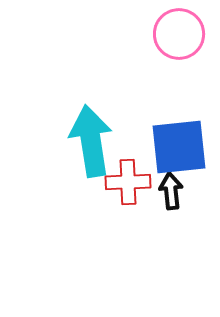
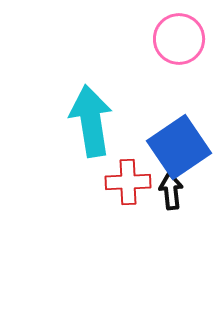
pink circle: moved 5 px down
cyan arrow: moved 20 px up
blue square: rotated 28 degrees counterclockwise
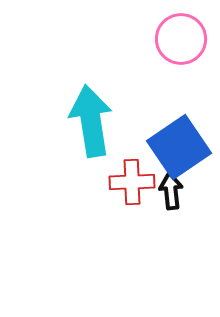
pink circle: moved 2 px right
red cross: moved 4 px right
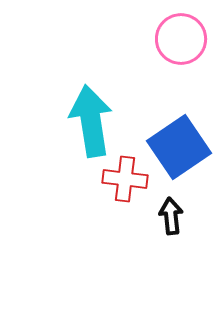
red cross: moved 7 px left, 3 px up; rotated 9 degrees clockwise
black arrow: moved 25 px down
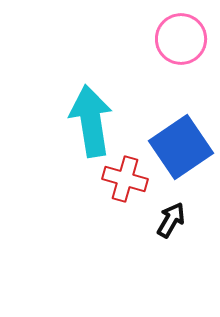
blue square: moved 2 px right
red cross: rotated 9 degrees clockwise
black arrow: moved 4 px down; rotated 36 degrees clockwise
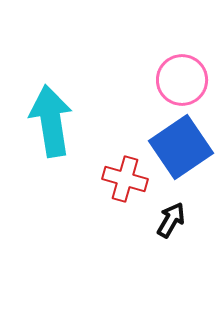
pink circle: moved 1 px right, 41 px down
cyan arrow: moved 40 px left
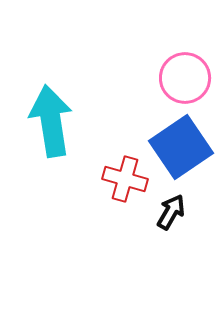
pink circle: moved 3 px right, 2 px up
black arrow: moved 8 px up
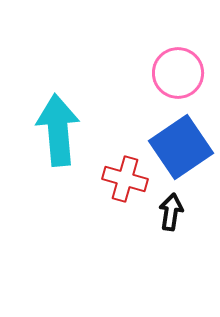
pink circle: moved 7 px left, 5 px up
cyan arrow: moved 7 px right, 9 px down; rotated 4 degrees clockwise
black arrow: rotated 21 degrees counterclockwise
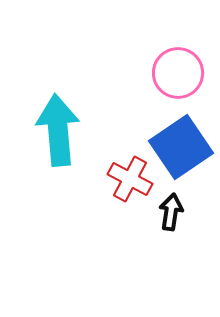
red cross: moved 5 px right; rotated 12 degrees clockwise
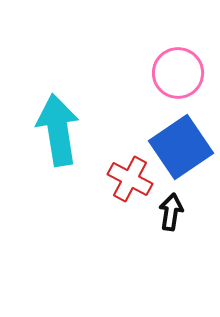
cyan arrow: rotated 4 degrees counterclockwise
